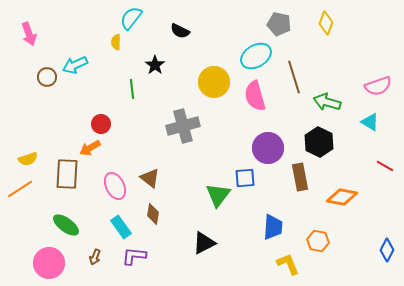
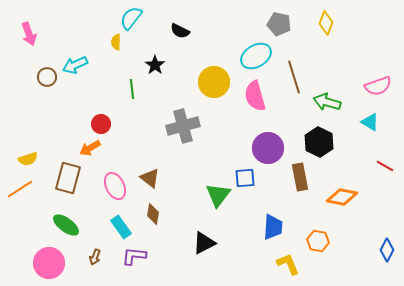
brown rectangle at (67, 174): moved 1 px right, 4 px down; rotated 12 degrees clockwise
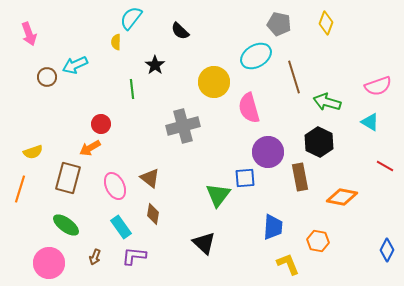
black semicircle at (180, 31): rotated 18 degrees clockwise
pink semicircle at (255, 96): moved 6 px left, 12 px down
purple circle at (268, 148): moved 4 px down
yellow semicircle at (28, 159): moved 5 px right, 7 px up
orange line at (20, 189): rotated 40 degrees counterclockwise
black triangle at (204, 243): rotated 50 degrees counterclockwise
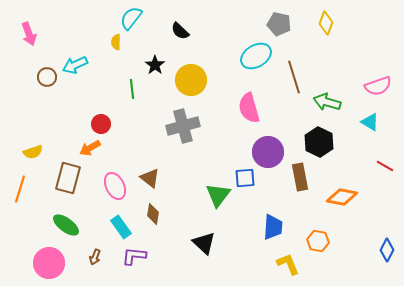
yellow circle at (214, 82): moved 23 px left, 2 px up
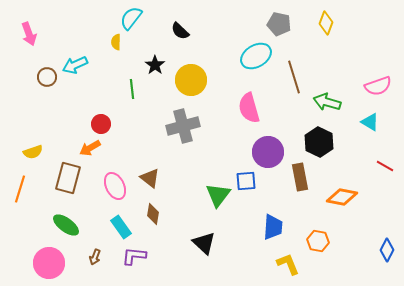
blue square at (245, 178): moved 1 px right, 3 px down
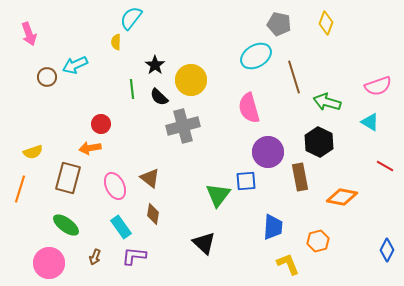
black semicircle at (180, 31): moved 21 px left, 66 px down
orange arrow at (90, 148): rotated 20 degrees clockwise
orange hexagon at (318, 241): rotated 25 degrees counterclockwise
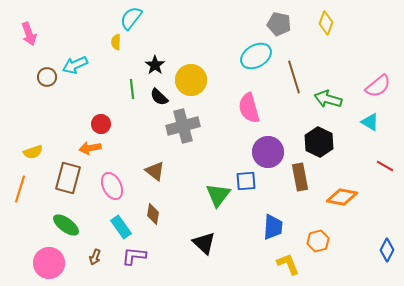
pink semicircle at (378, 86): rotated 20 degrees counterclockwise
green arrow at (327, 102): moved 1 px right, 3 px up
brown triangle at (150, 178): moved 5 px right, 7 px up
pink ellipse at (115, 186): moved 3 px left
